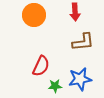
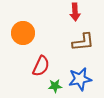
orange circle: moved 11 px left, 18 px down
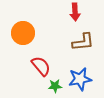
red semicircle: rotated 65 degrees counterclockwise
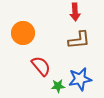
brown L-shape: moved 4 px left, 2 px up
green star: moved 3 px right
